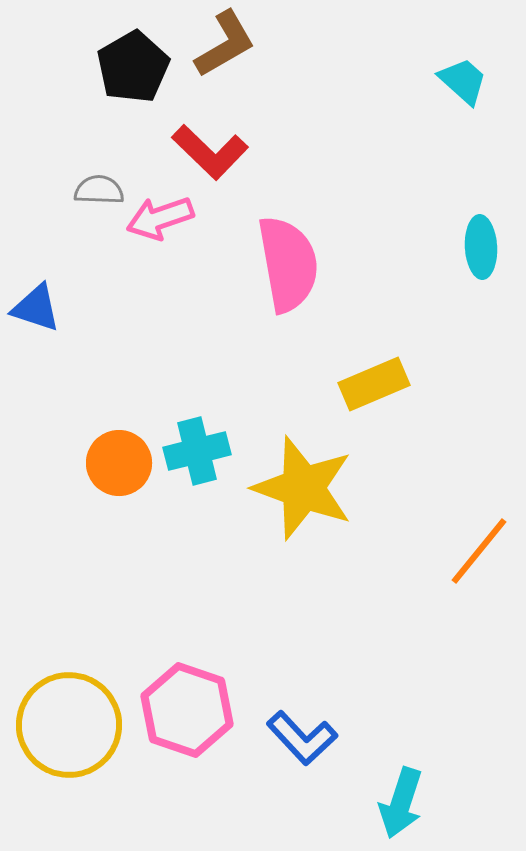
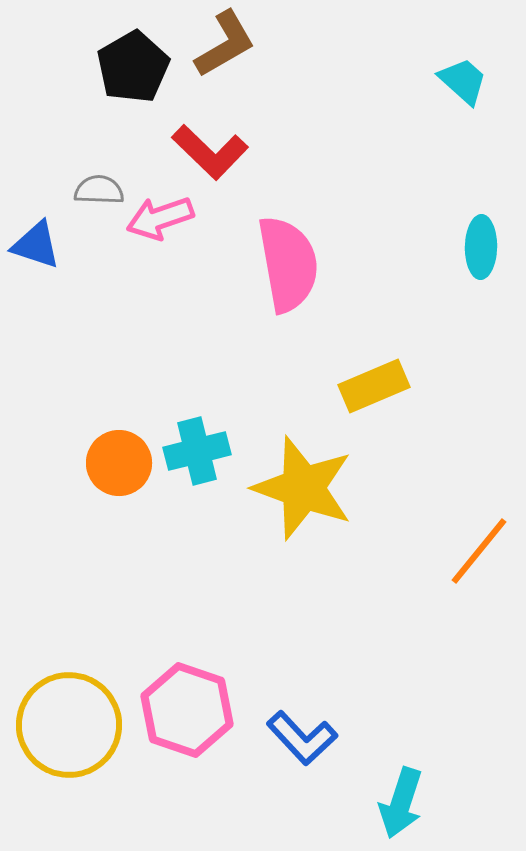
cyan ellipse: rotated 4 degrees clockwise
blue triangle: moved 63 px up
yellow rectangle: moved 2 px down
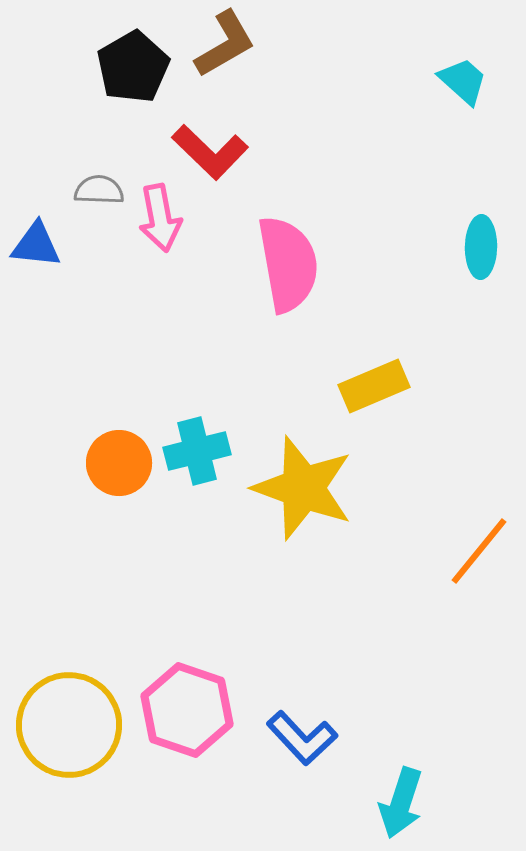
pink arrow: rotated 82 degrees counterclockwise
blue triangle: rotated 12 degrees counterclockwise
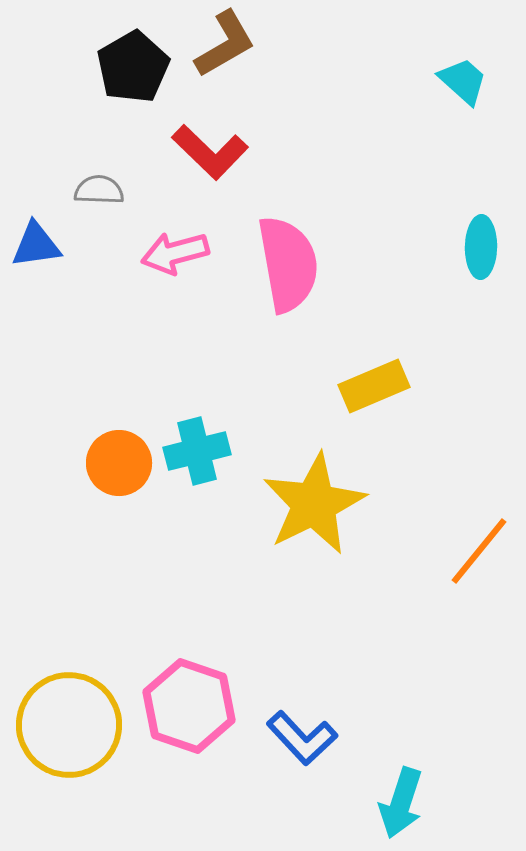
pink arrow: moved 15 px right, 35 px down; rotated 86 degrees clockwise
blue triangle: rotated 14 degrees counterclockwise
yellow star: moved 11 px right, 16 px down; rotated 26 degrees clockwise
pink hexagon: moved 2 px right, 4 px up
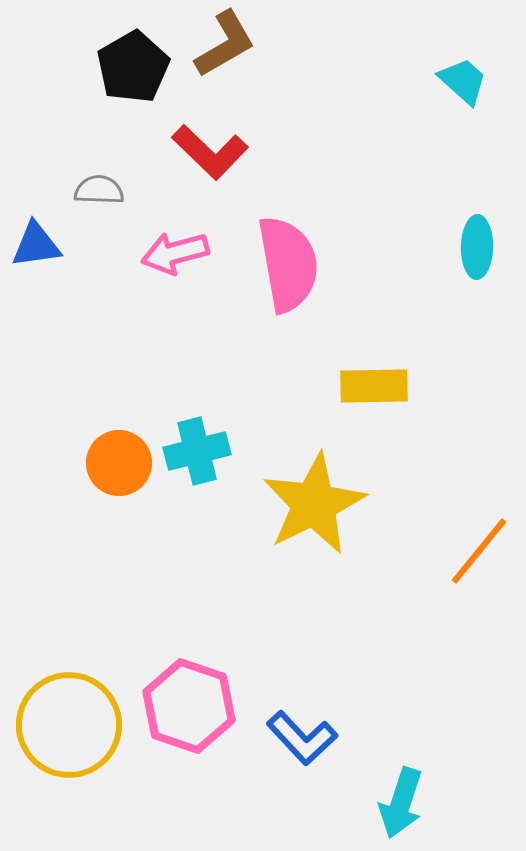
cyan ellipse: moved 4 px left
yellow rectangle: rotated 22 degrees clockwise
